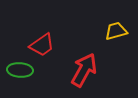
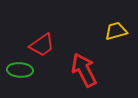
red arrow: rotated 56 degrees counterclockwise
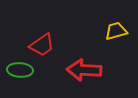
red arrow: rotated 60 degrees counterclockwise
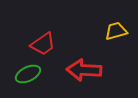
red trapezoid: moved 1 px right, 1 px up
green ellipse: moved 8 px right, 4 px down; rotated 30 degrees counterclockwise
